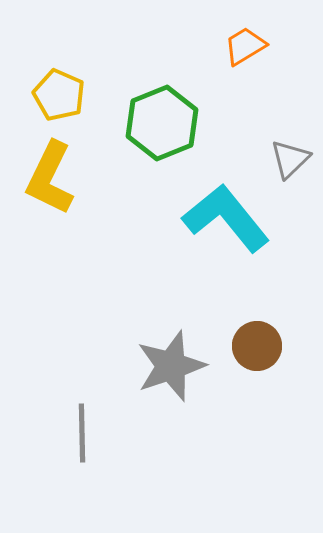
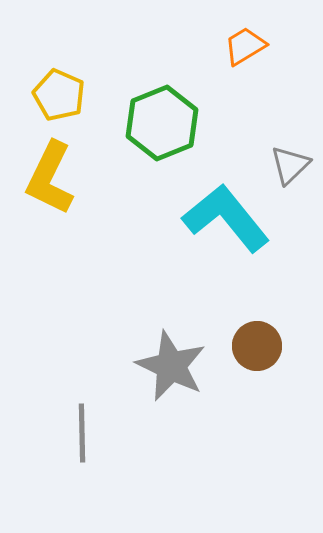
gray triangle: moved 6 px down
gray star: rotated 28 degrees counterclockwise
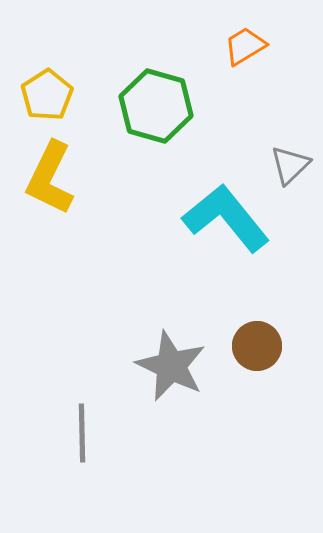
yellow pentagon: moved 12 px left; rotated 15 degrees clockwise
green hexagon: moved 6 px left, 17 px up; rotated 22 degrees counterclockwise
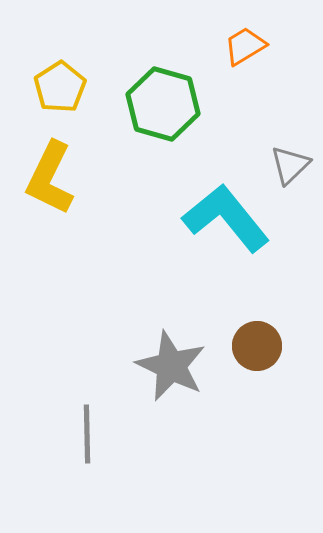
yellow pentagon: moved 13 px right, 8 px up
green hexagon: moved 7 px right, 2 px up
gray line: moved 5 px right, 1 px down
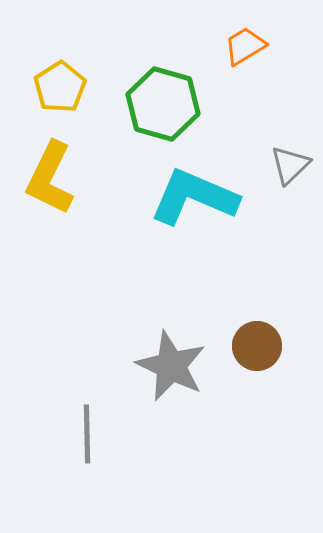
cyan L-shape: moved 32 px left, 21 px up; rotated 28 degrees counterclockwise
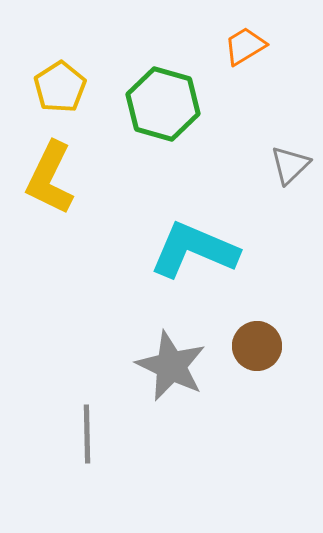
cyan L-shape: moved 53 px down
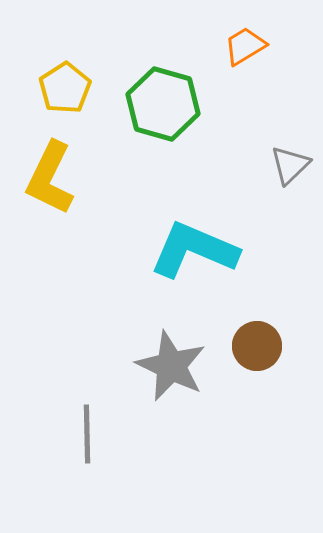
yellow pentagon: moved 5 px right, 1 px down
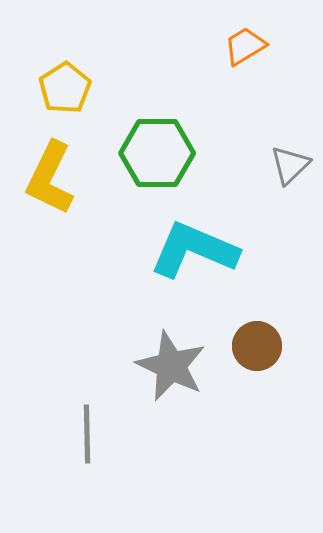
green hexagon: moved 6 px left, 49 px down; rotated 16 degrees counterclockwise
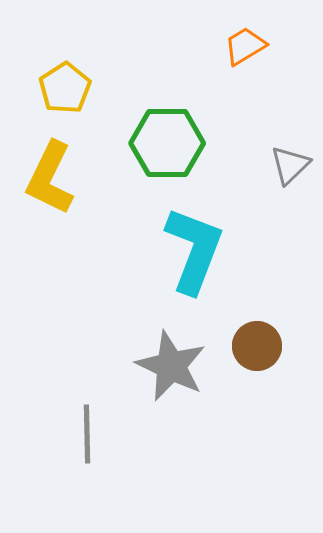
green hexagon: moved 10 px right, 10 px up
cyan L-shape: rotated 88 degrees clockwise
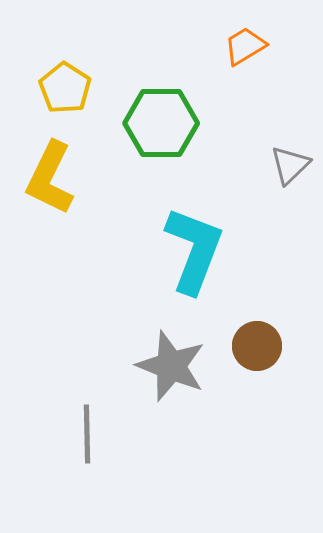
yellow pentagon: rotated 6 degrees counterclockwise
green hexagon: moved 6 px left, 20 px up
gray star: rotated 4 degrees counterclockwise
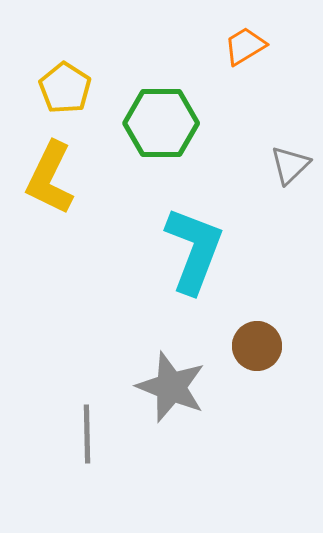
gray star: moved 21 px down
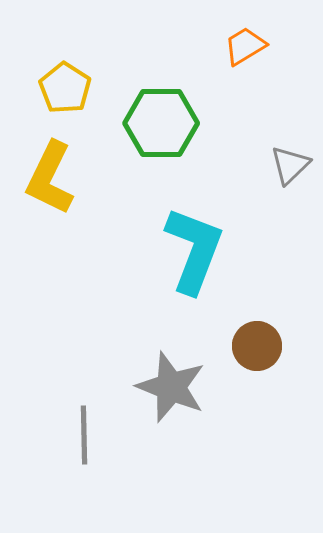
gray line: moved 3 px left, 1 px down
